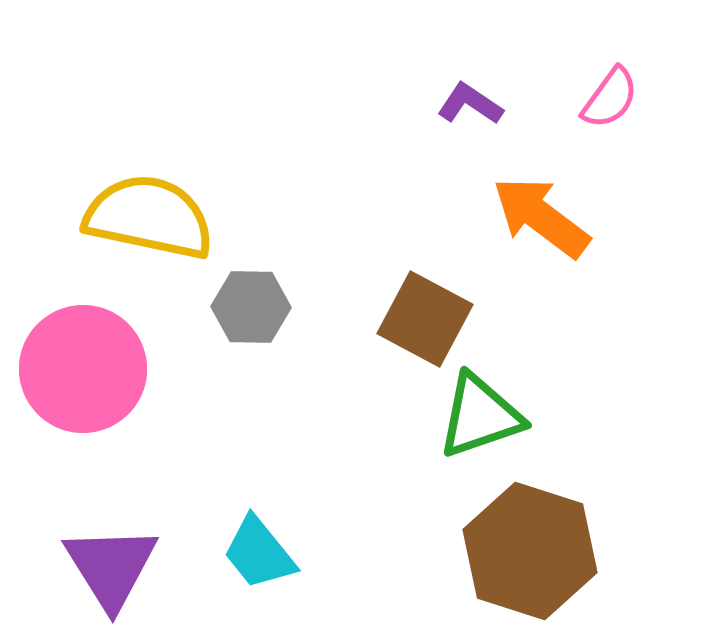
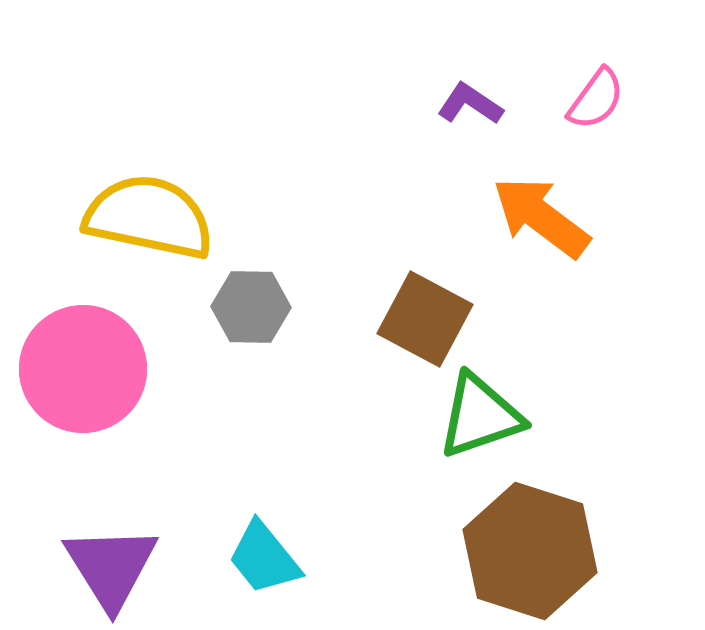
pink semicircle: moved 14 px left, 1 px down
cyan trapezoid: moved 5 px right, 5 px down
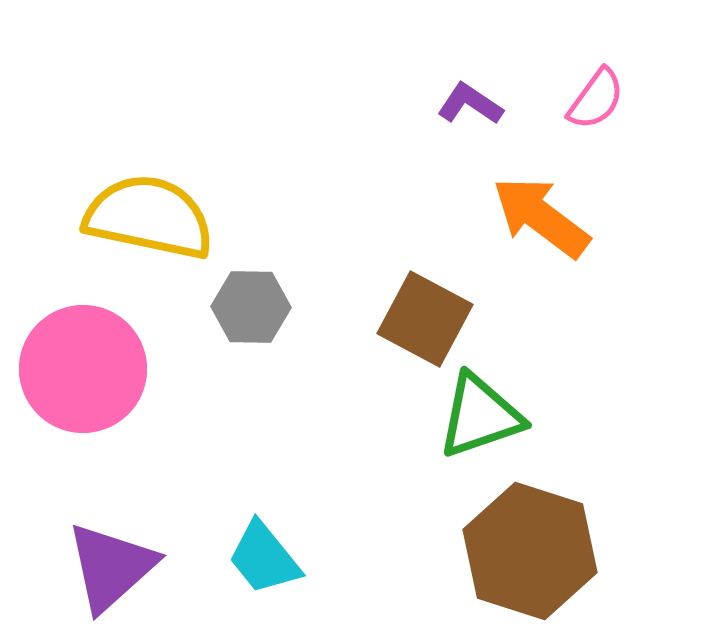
purple triangle: rotated 20 degrees clockwise
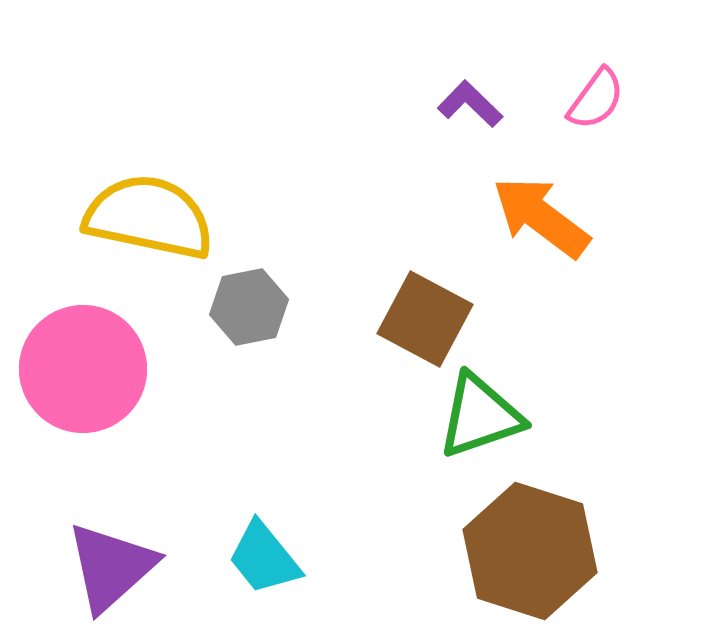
purple L-shape: rotated 10 degrees clockwise
gray hexagon: moved 2 px left; rotated 12 degrees counterclockwise
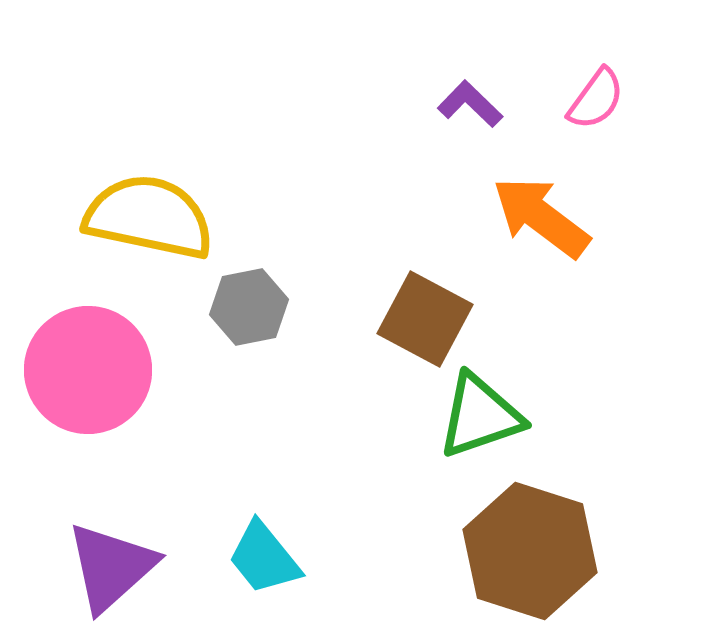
pink circle: moved 5 px right, 1 px down
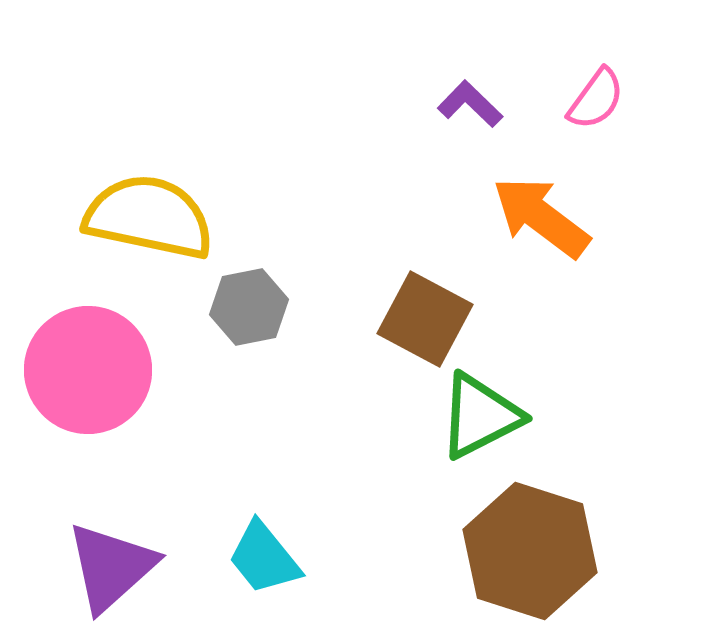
green triangle: rotated 8 degrees counterclockwise
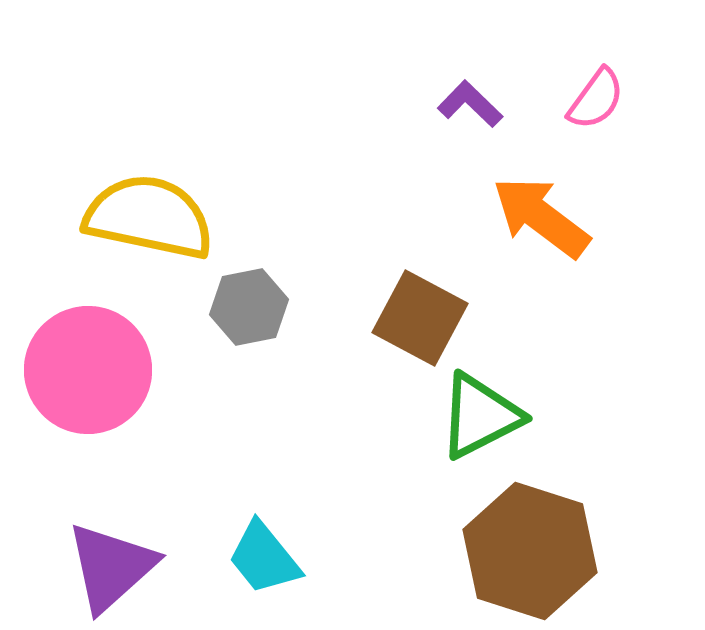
brown square: moved 5 px left, 1 px up
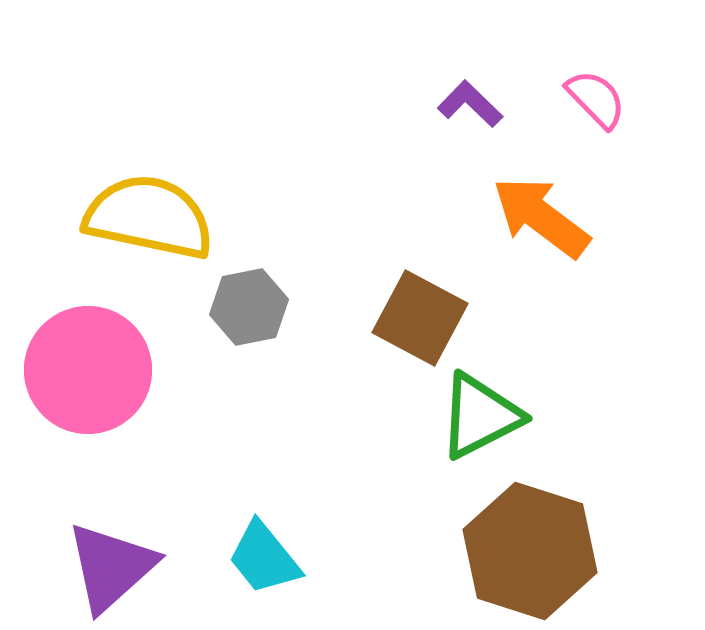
pink semicircle: rotated 80 degrees counterclockwise
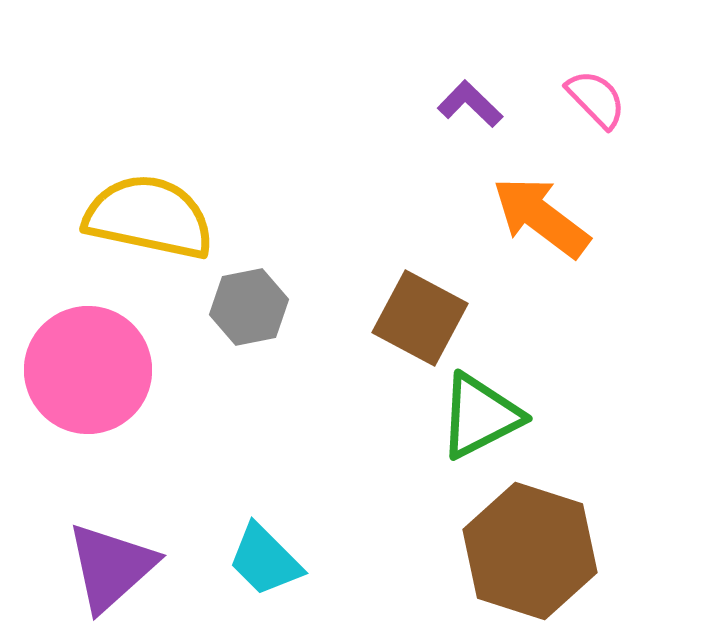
cyan trapezoid: moved 1 px right, 2 px down; rotated 6 degrees counterclockwise
